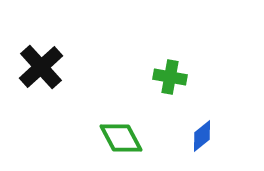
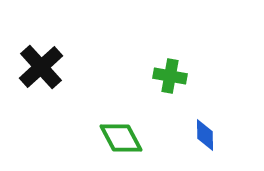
green cross: moved 1 px up
blue diamond: moved 3 px right, 1 px up; rotated 52 degrees counterclockwise
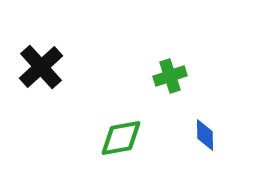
green cross: rotated 28 degrees counterclockwise
green diamond: rotated 72 degrees counterclockwise
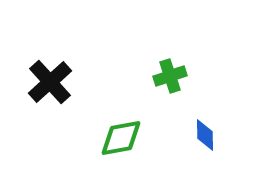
black cross: moved 9 px right, 15 px down
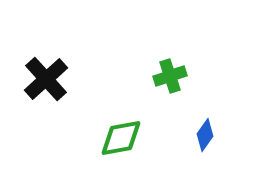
black cross: moved 4 px left, 3 px up
blue diamond: rotated 36 degrees clockwise
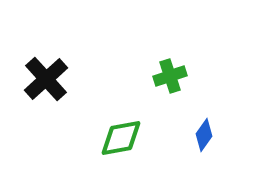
blue diamond: moved 1 px left
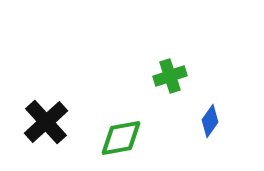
black cross: moved 43 px down
blue diamond: moved 6 px right, 14 px up
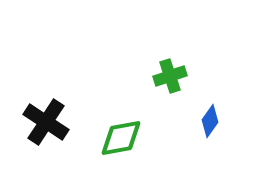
black cross: rotated 15 degrees counterclockwise
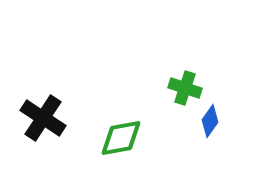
green cross: moved 15 px right, 12 px down; rotated 36 degrees clockwise
black cross: moved 3 px left, 4 px up
